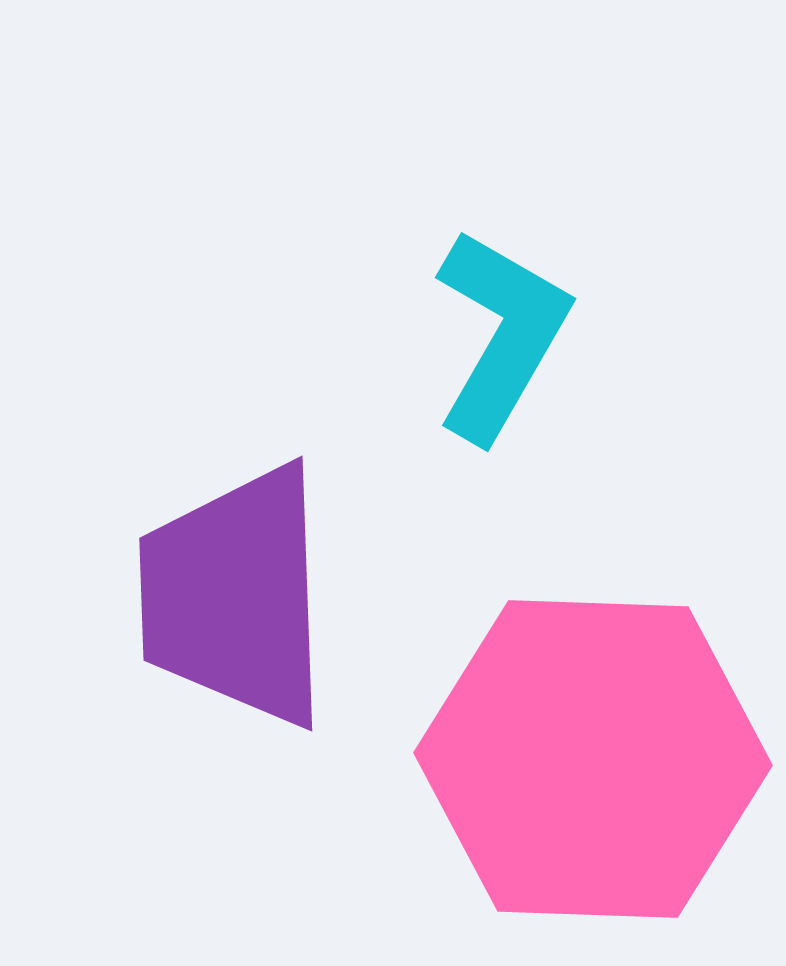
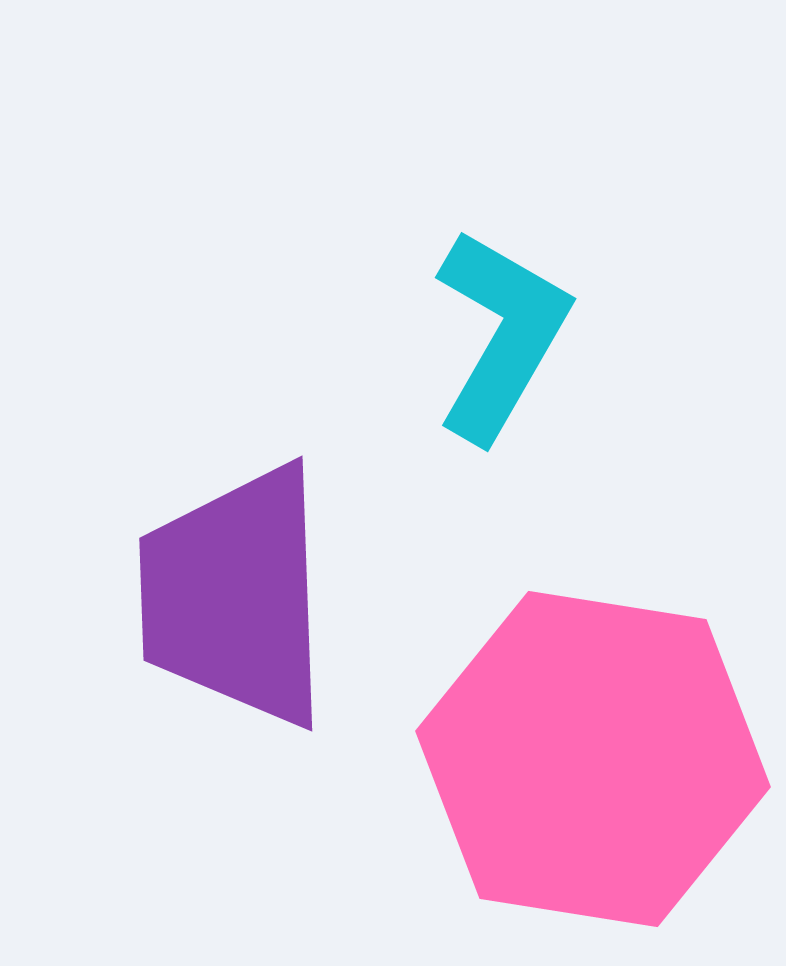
pink hexagon: rotated 7 degrees clockwise
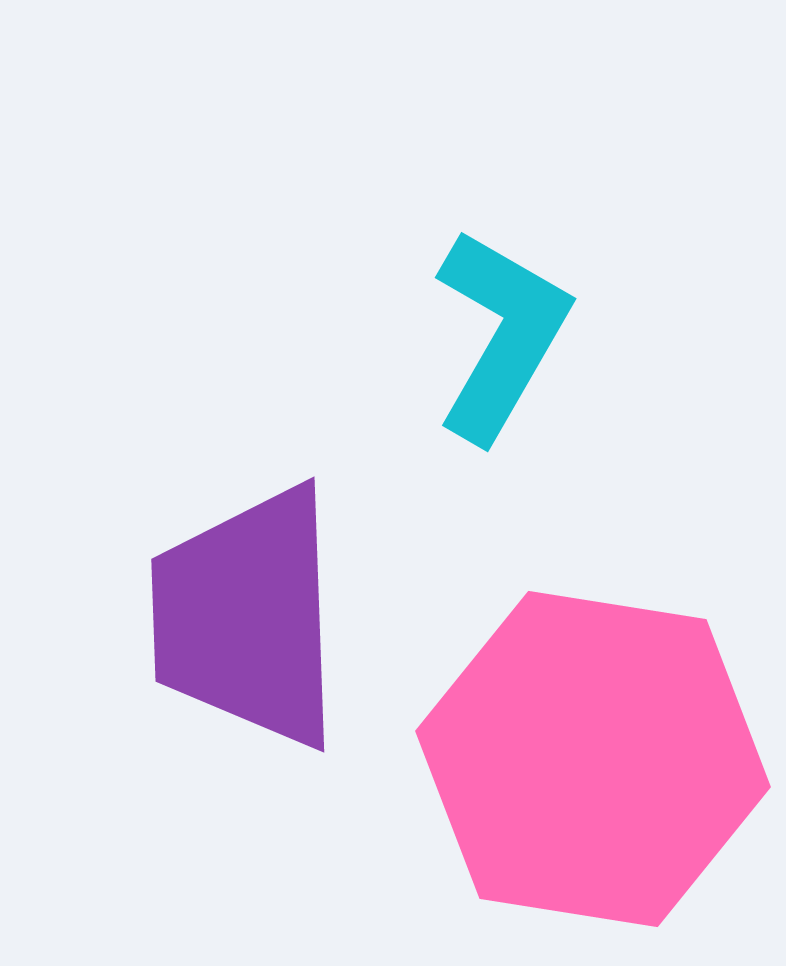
purple trapezoid: moved 12 px right, 21 px down
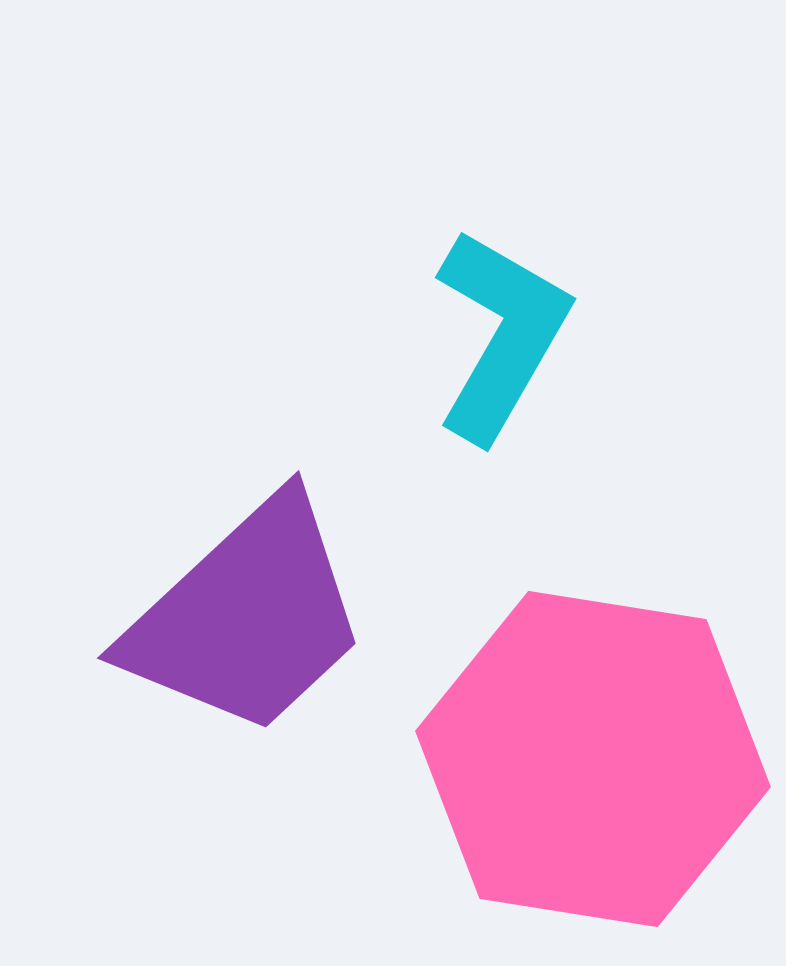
purple trapezoid: rotated 131 degrees counterclockwise
